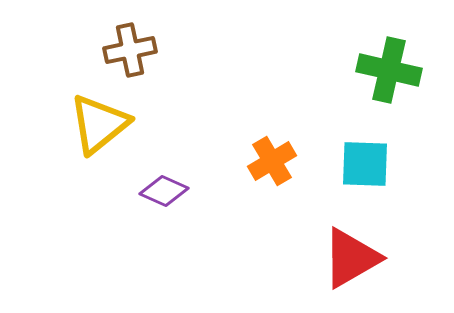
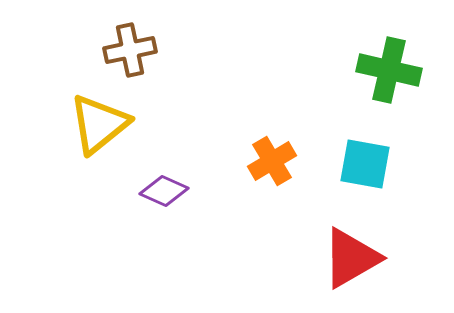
cyan square: rotated 8 degrees clockwise
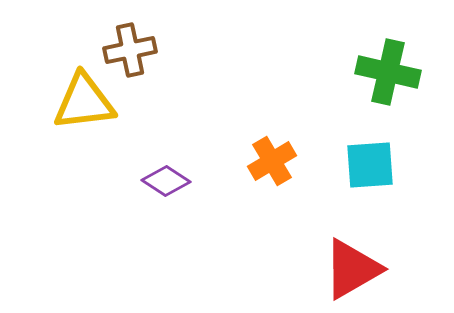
green cross: moved 1 px left, 2 px down
yellow triangle: moved 15 px left, 22 px up; rotated 32 degrees clockwise
cyan square: moved 5 px right, 1 px down; rotated 14 degrees counterclockwise
purple diamond: moved 2 px right, 10 px up; rotated 9 degrees clockwise
red triangle: moved 1 px right, 11 px down
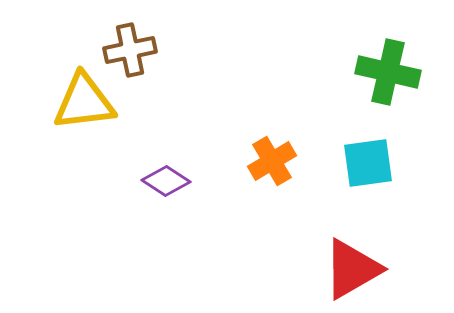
cyan square: moved 2 px left, 2 px up; rotated 4 degrees counterclockwise
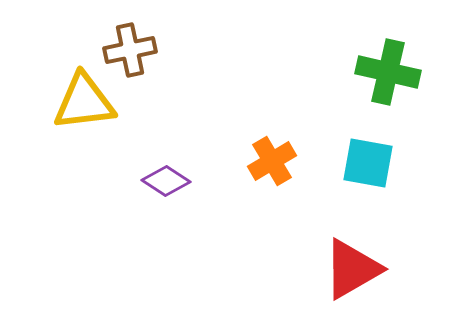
cyan square: rotated 18 degrees clockwise
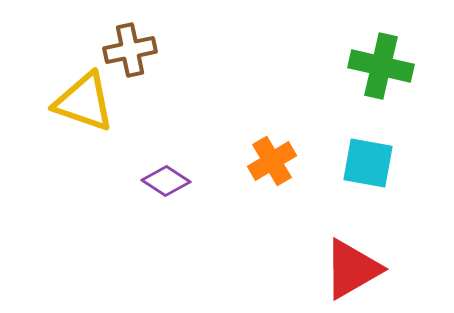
green cross: moved 7 px left, 6 px up
yellow triangle: rotated 26 degrees clockwise
